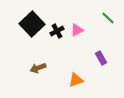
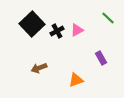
brown arrow: moved 1 px right
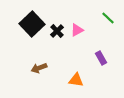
black cross: rotated 16 degrees counterclockwise
orange triangle: rotated 28 degrees clockwise
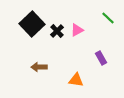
brown arrow: moved 1 px up; rotated 21 degrees clockwise
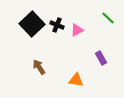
black cross: moved 6 px up; rotated 24 degrees counterclockwise
brown arrow: rotated 56 degrees clockwise
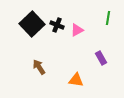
green line: rotated 56 degrees clockwise
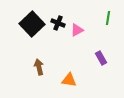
black cross: moved 1 px right, 2 px up
brown arrow: rotated 21 degrees clockwise
orange triangle: moved 7 px left
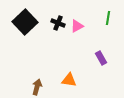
black square: moved 7 px left, 2 px up
pink triangle: moved 4 px up
brown arrow: moved 2 px left, 20 px down; rotated 28 degrees clockwise
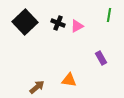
green line: moved 1 px right, 3 px up
brown arrow: rotated 35 degrees clockwise
